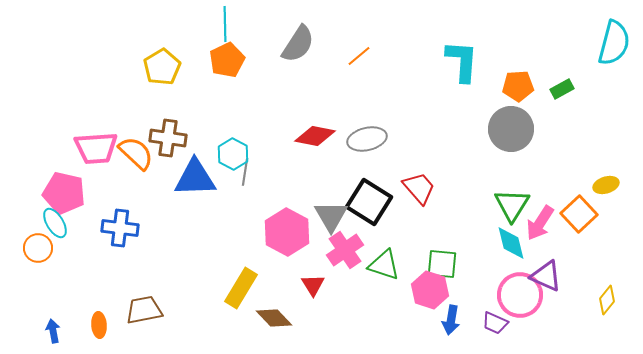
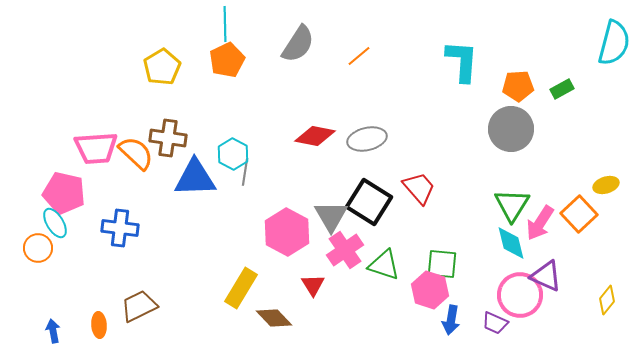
brown trapezoid at (144, 310): moved 5 px left, 4 px up; rotated 15 degrees counterclockwise
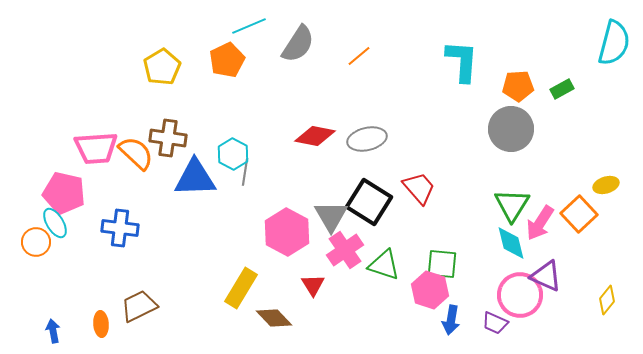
cyan line at (225, 24): moved 24 px right, 2 px down; rotated 68 degrees clockwise
orange circle at (38, 248): moved 2 px left, 6 px up
orange ellipse at (99, 325): moved 2 px right, 1 px up
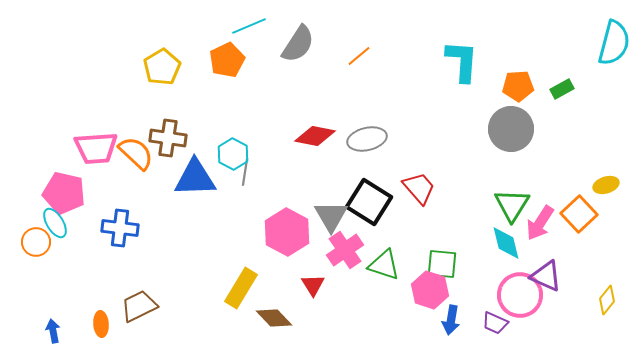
cyan diamond at (511, 243): moved 5 px left
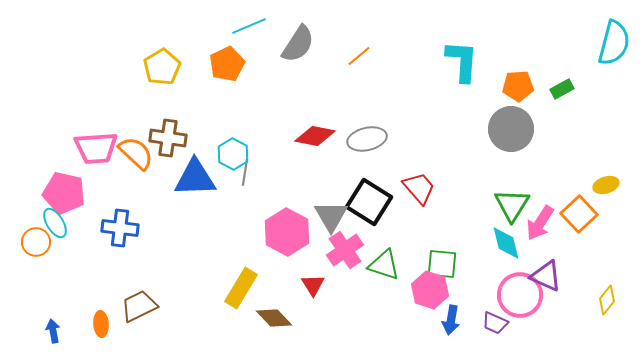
orange pentagon at (227, 60): moved 4 px down
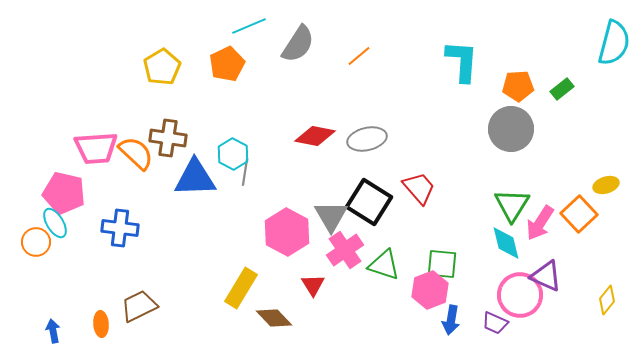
green rectangle at (562, 89): rotated 10 degrees counterclockwise
pink hexagon at (430, 290): rotated 21 degrees clockwise
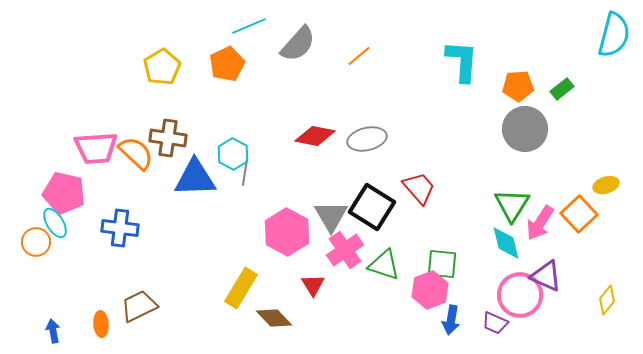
cyan semicircle at (614, 43): moved 8 px up
gray semicircle at (298, 44): rotated 9 degrees clockwise
gray circle at (511, 129): moved 14 px right
black square at (369, 202): moved 3 px right, 5 px down
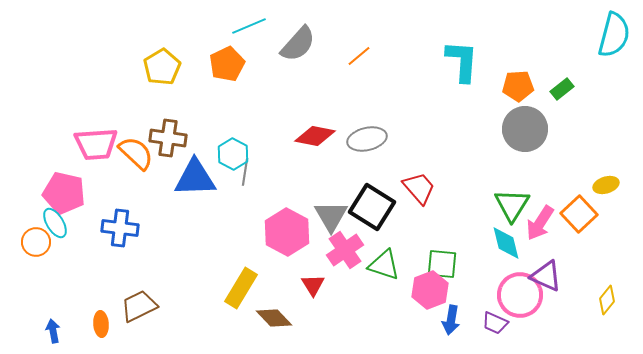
pink trapezoid at (96, 148): moved 4 px up
